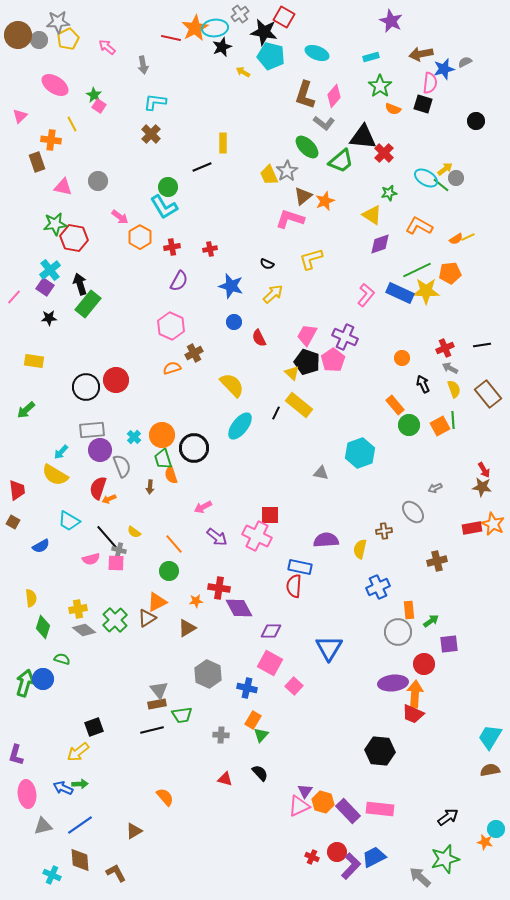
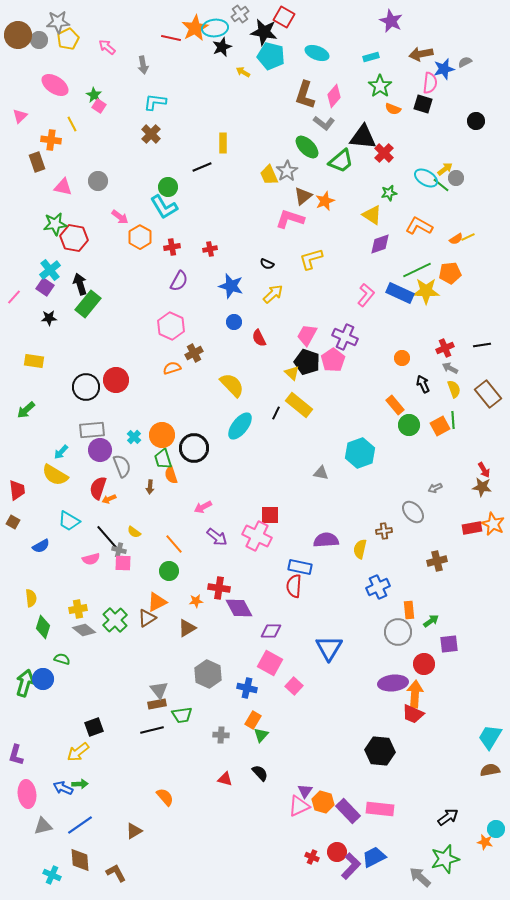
pink square at (116, 563): moved 7 px right
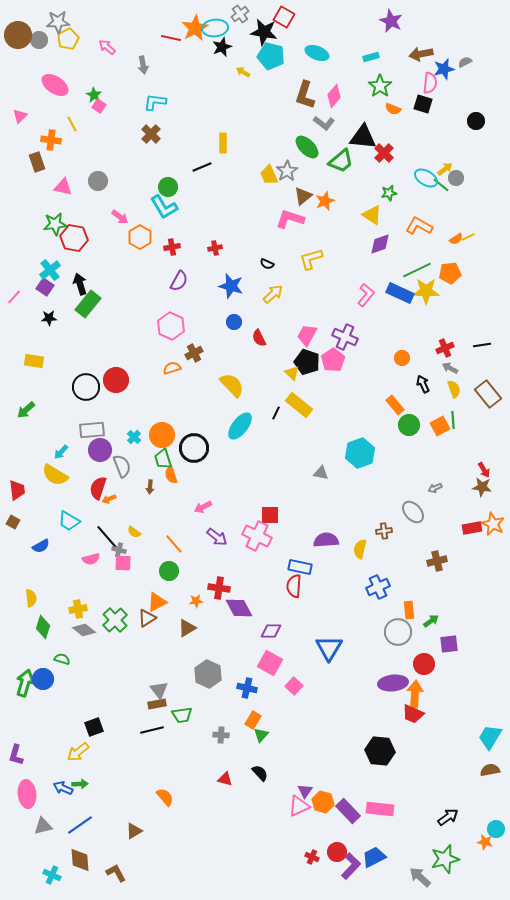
red cross at (210, 249): moved 5 px right, 1 px up
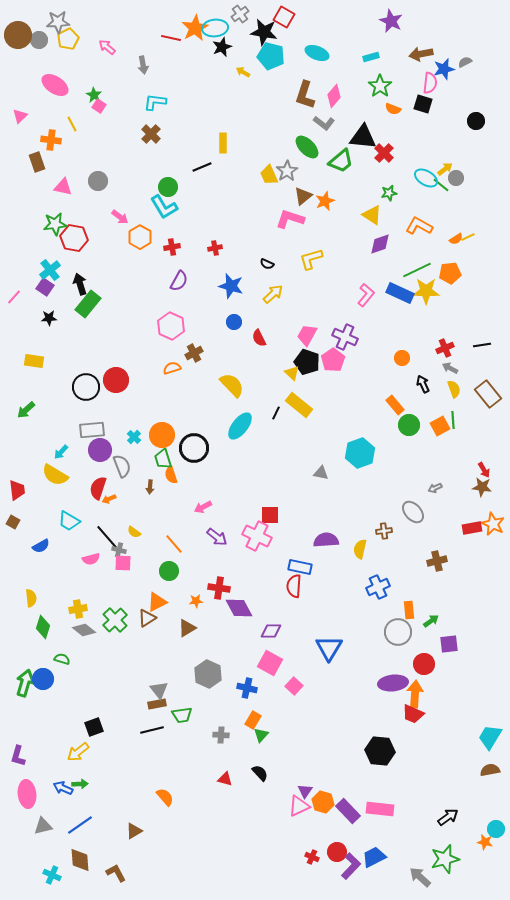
purple L-shape at (16, 755): moved 2 px right, 1 px down
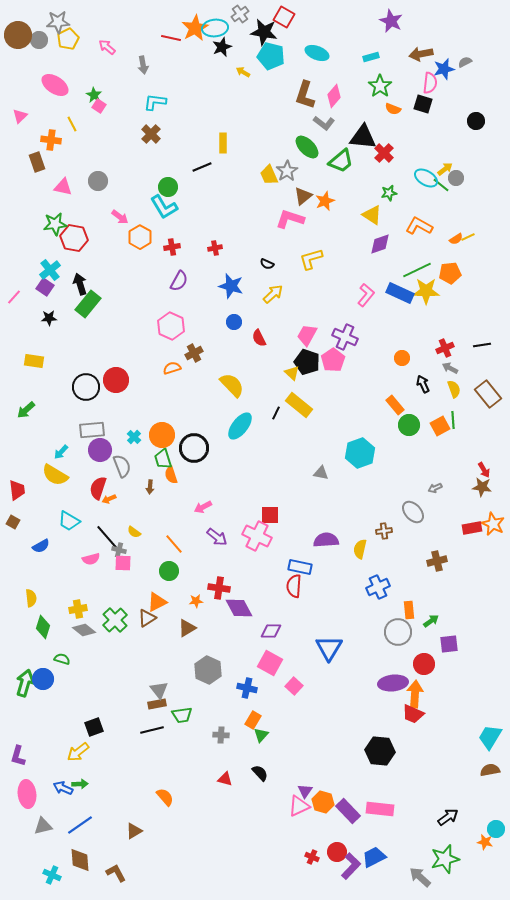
gray hexagon at (208, 674): moved 4 px up
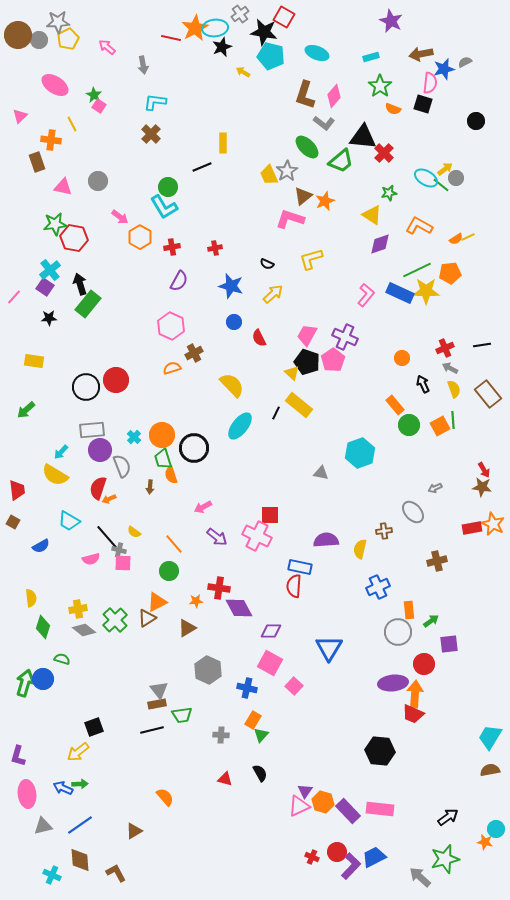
black semicircle at (260, 773): rotated 12 degrees clockwise
